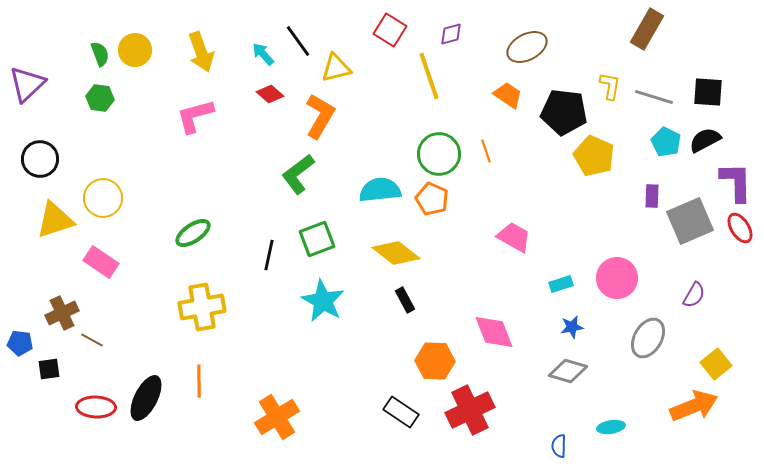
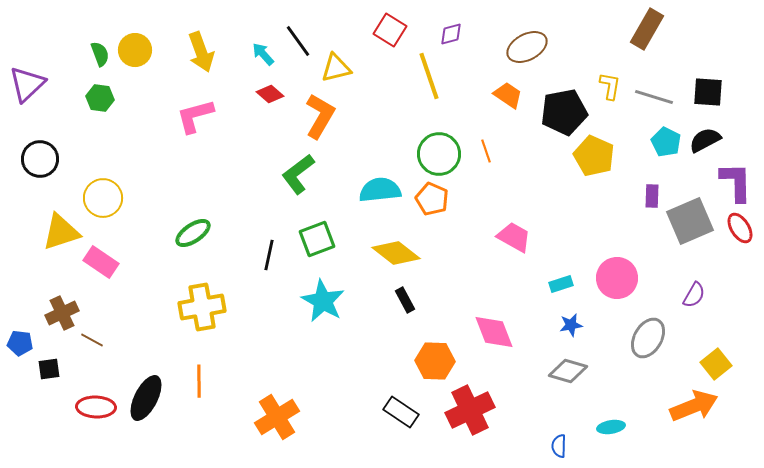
black pentagon at (564, 112): rotated 18 degrees counterclockwise
yellow triangle at (55, 220): moved 6 px right, 12 px down
blue star at (572, 327): moved 1 px left, 2 px up
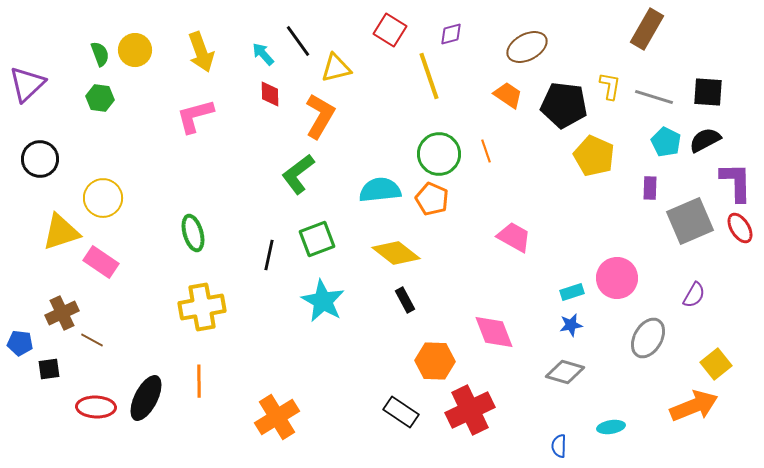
red diamond at (270, 94): rotated 48 degrees clockwise
black pentagon at (564, 112): moved 7 px up; rotated 18 degrees clockwise
purple rectangle at (652, 196): moved 2 px left, 8 px up
green ellipse at (193, 233): rotated 72 degrees counterclockwise
cyan rectangle at (561, 284): moved 11 px right, 8 px down
gray diamond at (568, 371): moved 3 px left, 1 px down
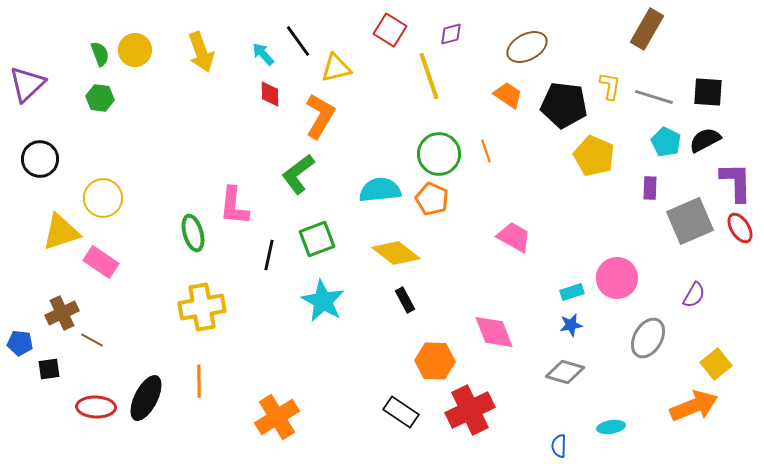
pink L-shape at (195, 116): moved 39 px right, 90 px down; rotated 69 degrees counterclockwise
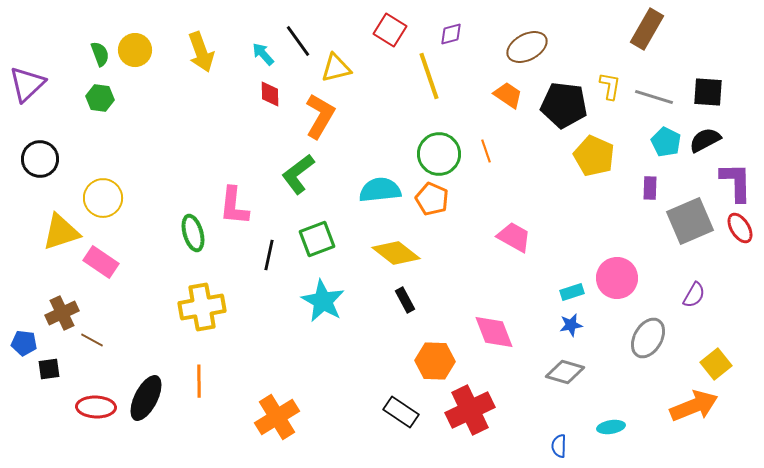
blue pentagon at (20, 343): moved 4 px right
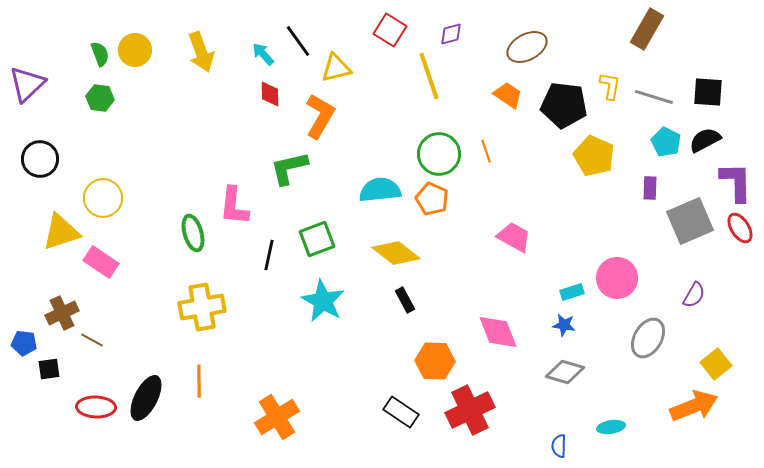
green L-shape at (298, 174): moved 9 px left, 6 px up; rotated 24 degrees clockwise
blue star at (571, 325): moved 7 px left; rotated 20 degrees clockwise
pink diamond at (494, 332): moved 4 px right
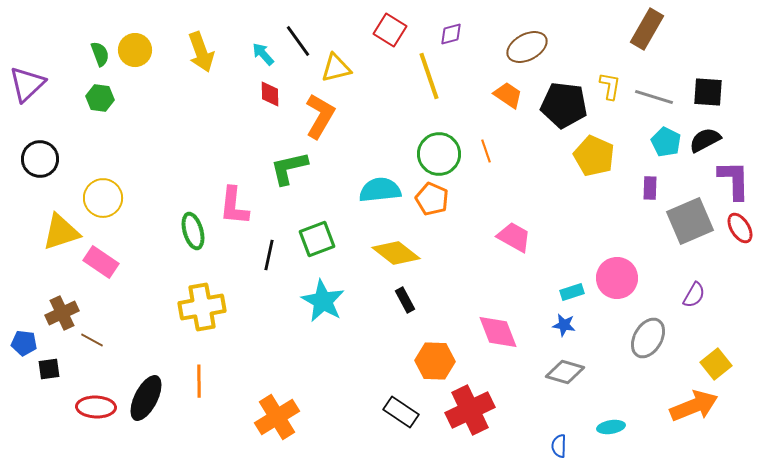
purple L-shape at (736, 182): moved 2 px left, 2 px up
green ellipse at (193, 233): moved 2 px up
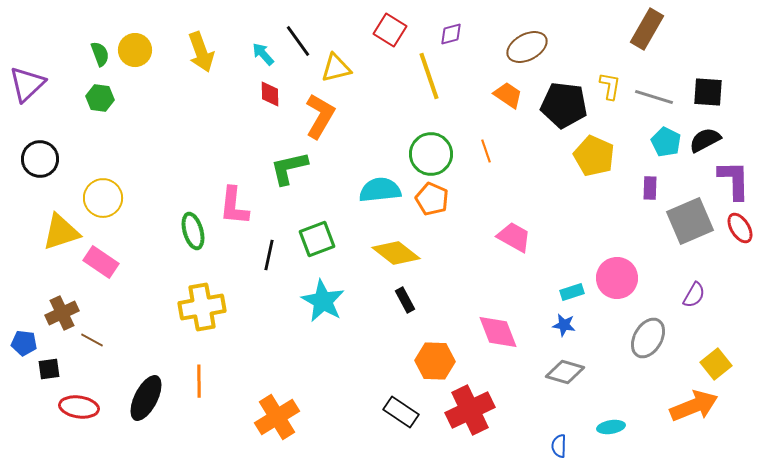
green circle at (439, 154): moved 8 px left
red ellipse at (96, 407): moved 17 px left; rotated 6 degrees clockwise
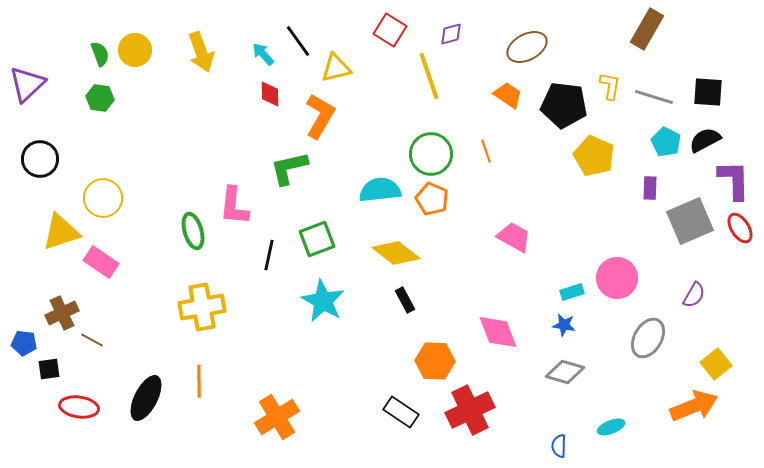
cyan ellipse at (611, 427): rotated 12 degrees counterclockwise
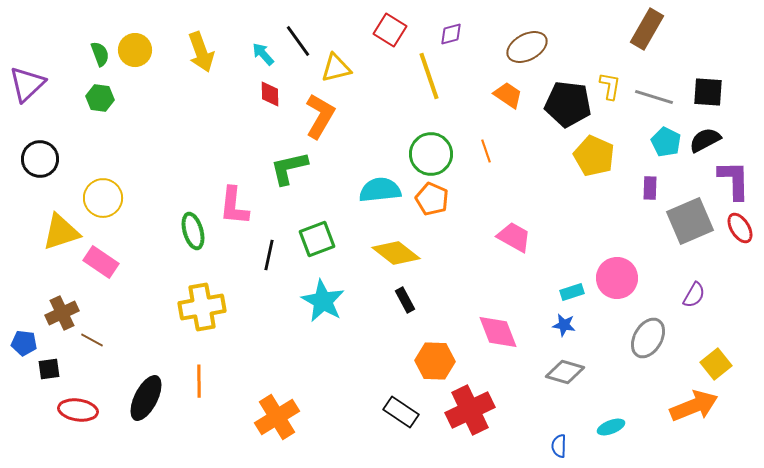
black pentagon at (564, 105): moved 4 px right, 1 px up
red ellipse at (79, 407): moved 1 px left, 3 px down
